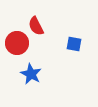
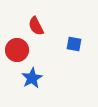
red circle: moved 7 px down
blue star: moved 1 px right, 4 px down; rotated 15 degrees clockwise
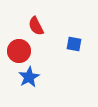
red circle: moved 2 px right, 1 px down
blue star: moved 3 px left, 1 px up
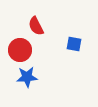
red circle: moved 1 px right, 1 px up
blue star: moved 2 px left; rotated 25 degrees clockwise
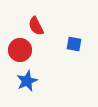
blue star: moved 4 px down; rotated 20 degrees counterclockwise
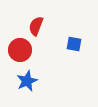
red semicircle: rotated 48 degrees clockwise
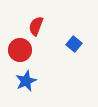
blue square: rotated 28 degrees clockwise
blue star: moved 1 px left
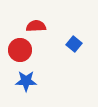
red semicircle: rotated 66 degrees clockwise
blue star: rotated 25 degrees clockwise
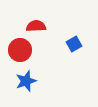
blue square: rotated 21 degrees clockwise
blue star: rotated 20 degrees counterclockwise
